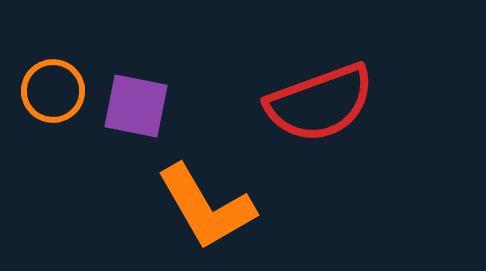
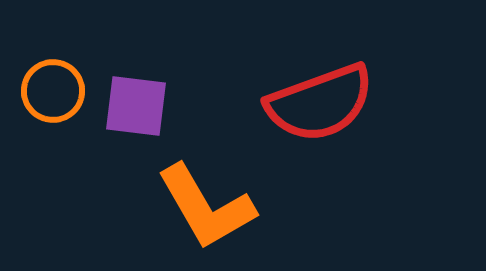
purple square: rotated 4 degrees counterclockwise
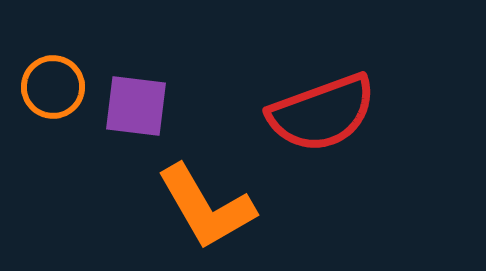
orange circle: moved 4 px up
red semicircle: moved 2 px right, 10 px down
